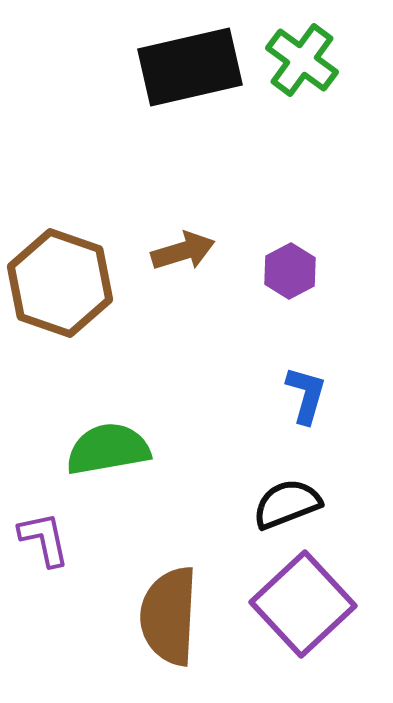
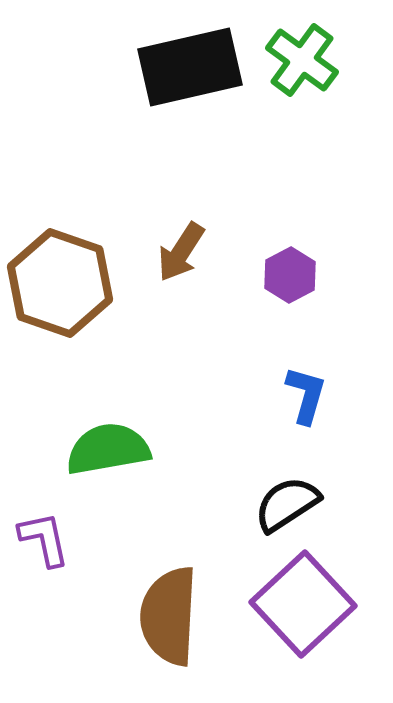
brown arrow: moved 2 px left, 1 px down; rotated 140 degrees clockwise
purple hexagon: moved 4 px down
black semicircle: rotated 12 degrees counterclockwise
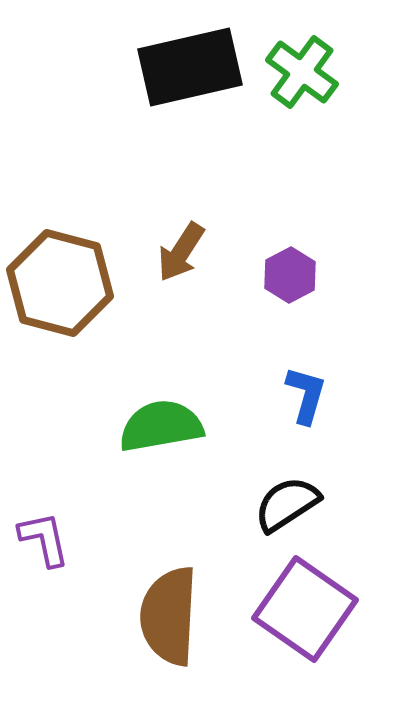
green cross: moved 12 px down
brown hexagon: rotated 4 degrees counterclockwise
green semicircle: moved 53 px right, 23 px up
purple square: moved 2 px right, 5 px down; rotated 12 degrees counterclockwise
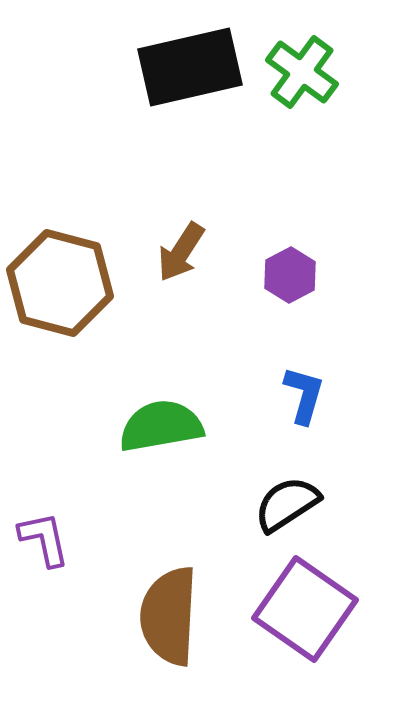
blue L-shape: moved 2 px left
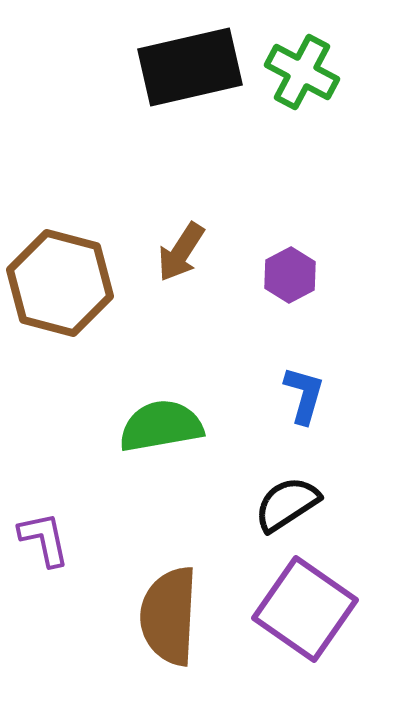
green cross: rotated 8 degrees counterclockwise
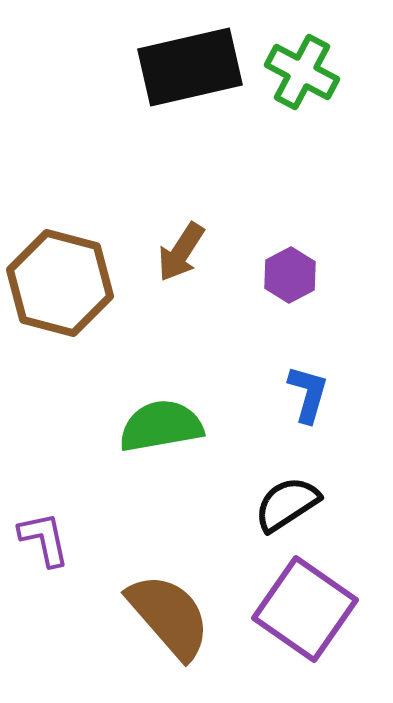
blue L-shape: moved 4 px right, 1 px up
brown semicircle: rotated 136 degrees clockwise
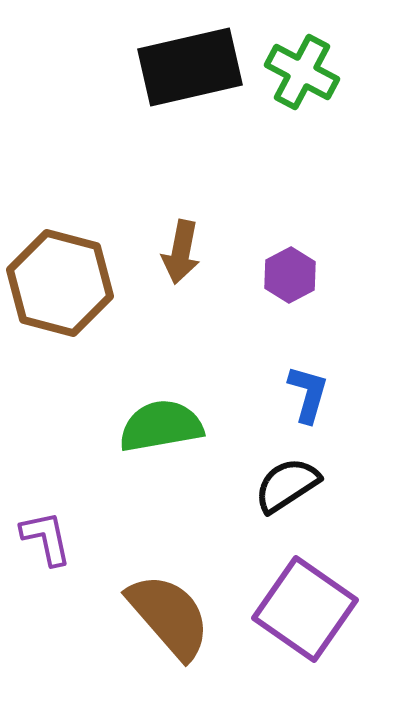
brown arrow: rotated 22 degrees counterclockwise
black semicircle: moved 19 px up
purple L-shape: moved 2 px right, 1 px up
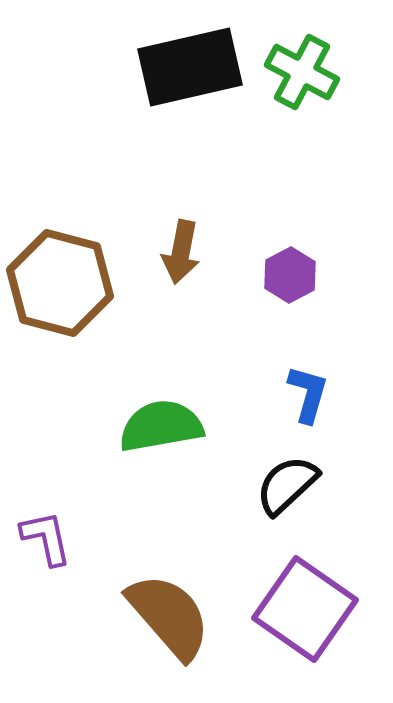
black semicircle: rotated 10 degrees counterclockwise
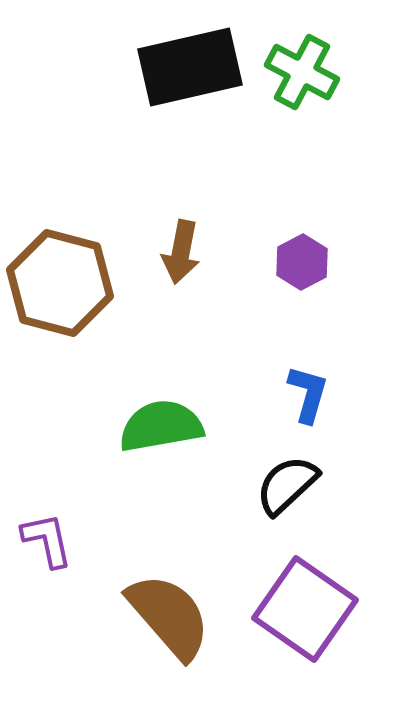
purple hexagon: moved 12 px right, 13 px up
purple L-shape: moved 1 px right, 2 px down
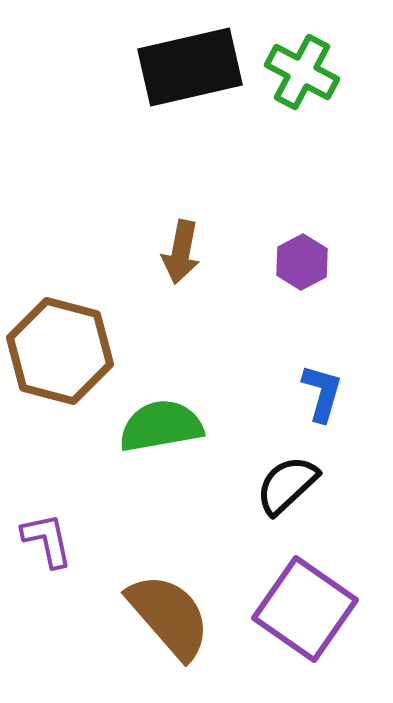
brown hexagon: moved 68 px down
blue L-shape: moved 14 px right, 1 px up
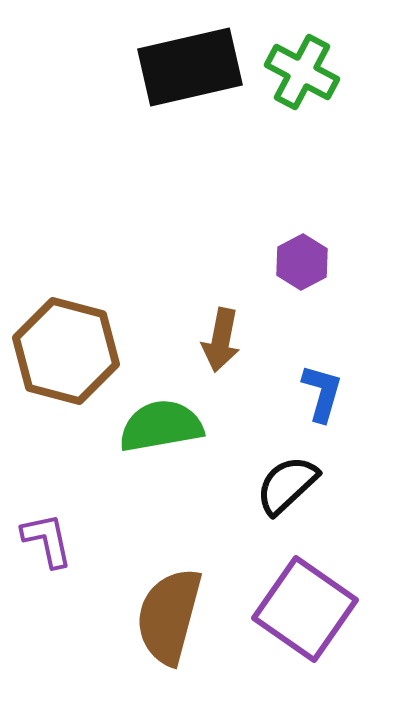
brown arrow: moved 40 px right, 88 px down
brown hexagon: moved 6 px right
brown semicircle: rotated 124 degrees counterclockwise
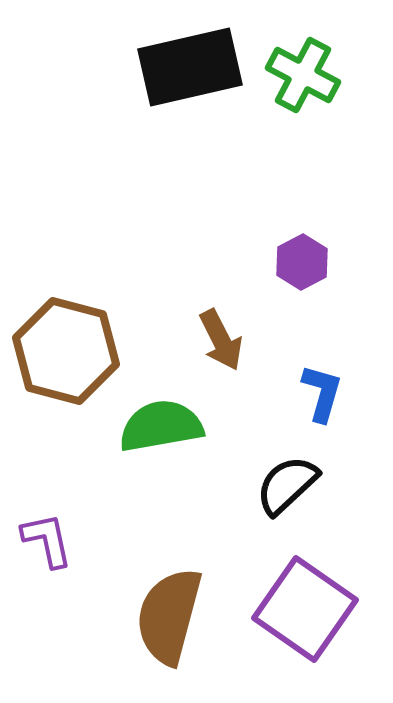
green cross: moved 1 px right, 3 px down
brown arrow: rotated 38 degrees counterclockwise
